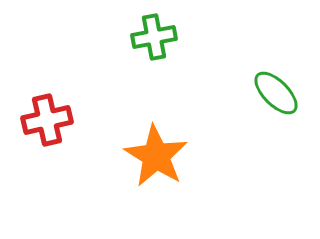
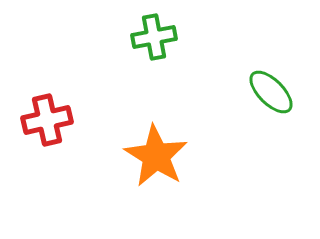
green ellipse: moved 5 px left, 1 px up
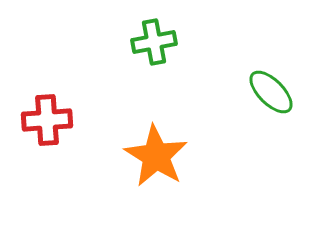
green cross: moved 5 px down
red cross: rotated 9 degrees clockwise
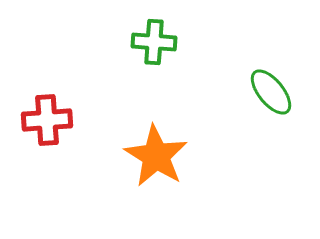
green cross: rotated 15 degrees clockwise
green ellipse: rotated 6 degrees clockwise
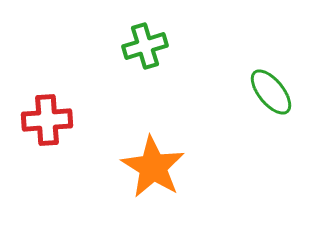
green cross: moved 9 px left, 4 px down; rotated 21 degrees counterclockwise
orange star: moved 3 px left, 11 px down
